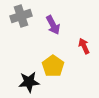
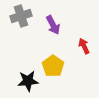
black star: moved 1 px left, 1 px up
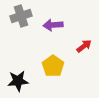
purple arrow: rotated 114 degrees clockwise
red arrow: rotated 77 degrees clockwise
black star: moved 10 px left
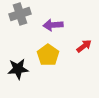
gray cross: moved 1 px left, 2 px up
yellow pentagon: moved 5 px left, 11 px up
black star: moved 12 px up
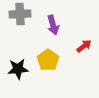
gray cross: rotated 15 degrees clockwise
purple arrow: rotated 102 degrees counterclockwise
yellow pentagon: moved 5 px down
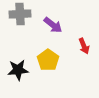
purple arrow: rotated 36 degrees counterclockwise
red arrow: rotated 105 degrees clockwise
black star: moved 1 px down
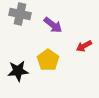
gray cross: rotated 15 degrees clockwise
red arrow: rotated 84 degrees clockwise
black star: moved 1 px down
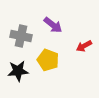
gray cross: moved 1 px right, 22 px down
yellow pentagon: rotated 15 degrees counterclockwise
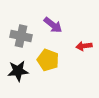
red arrow: rotated 21 degrees clockwise
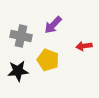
purple arrow: rotated 96 degrees clockwise
